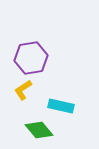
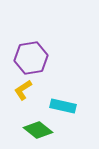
cyan rectangle: moved 2 px right
green diamond: moved 1 px left; rotated 12 degrees counterclockwise
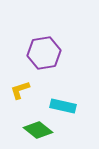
purple hexagon: moved 13 px right, 5 px up
yellow L-shape: moved 3 px left; rotated 15 degrees clockwise
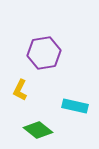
yellow L-shape: rotated 45 degrees counterclockwise
cyan rectangle: moved 12 px right
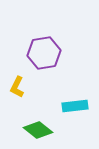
yellow L-shape: moved 3 px left, 3 px up
cyan rectangle: rotated 20 degrees counterclockwise
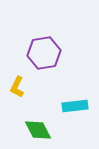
green diamond: rotated 24 degrees clockwise
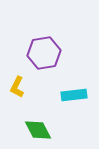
cyan rectangle: moved 1 px left, 11 px up
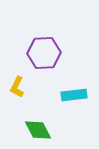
purple hexagon: rotated 8 degrees clockwise
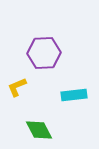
yellow L-shape: rotated 40 degrees clockwise
green diamond: moved 1 px right
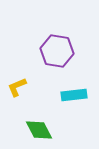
purple hexagon: moved 13 px right, 2 px up; rotated 12 degrees clockwise
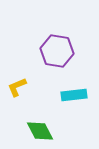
green diamond: moved 1 px right, 1 px down
